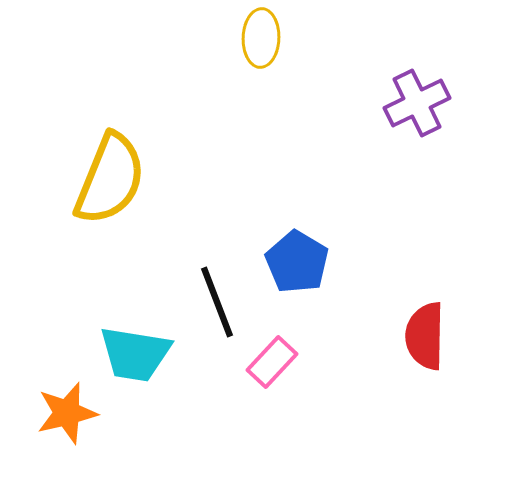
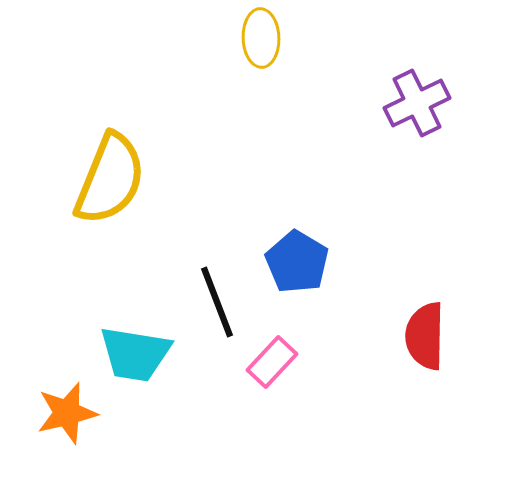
yellow ellipse: rotated 4 degrees counterclockwise
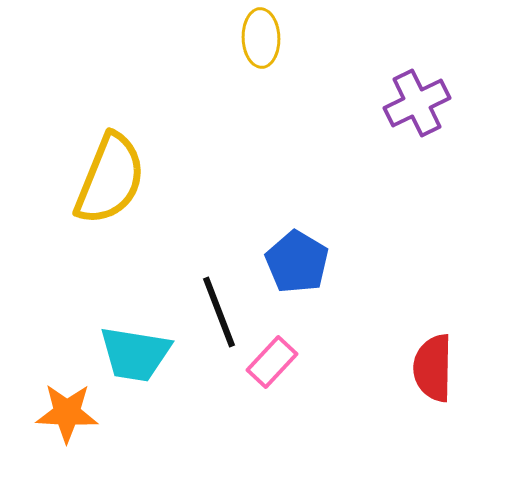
black line: moved 2 px right, 10 px down
red semicircle: moved 8 px right, 32 px down
orange star: rotated 16 degrees clockwise
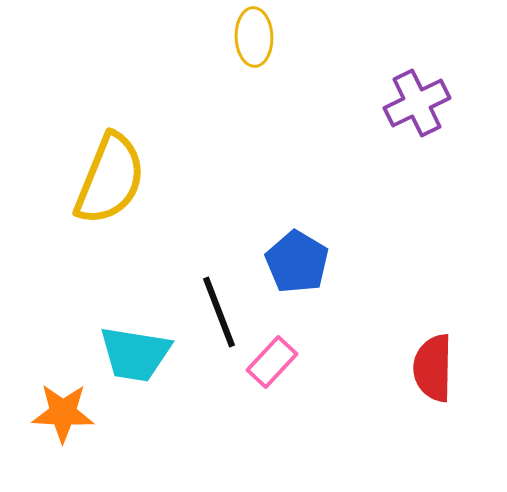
yellow ellipse: moved 7 px left, 1 px up
orange star: moved 4 px left
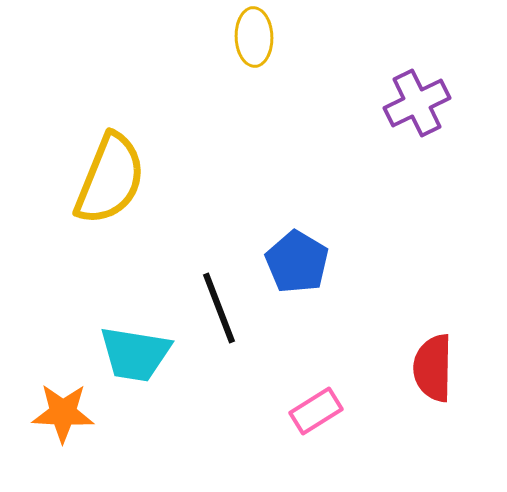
black line: moved 4 px up
pink rectangle: moved 44 px right, 49 px down; rotated 15 degrees clockwise
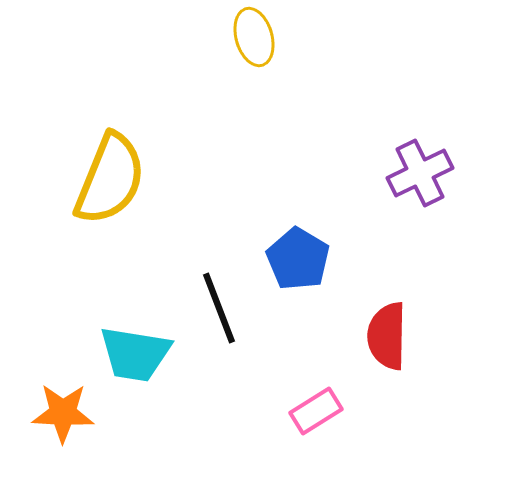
yellow ellipse: rotated 14 degrees counterclockwise
purple cross: moved 3 px right, 70 px down
blue pentagon: moved 1 px right, 3 px up
red semicircle: moved 46 px left, 32 px up
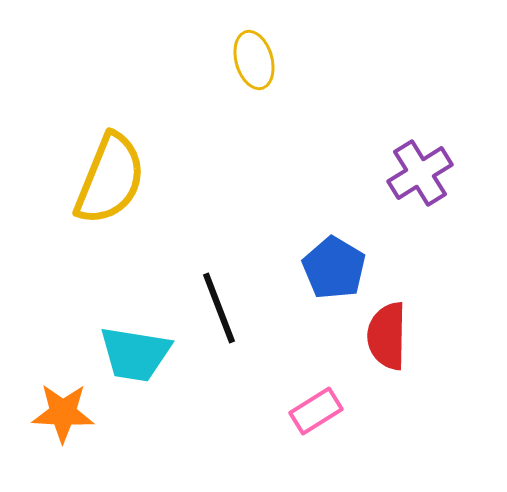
yellow ellipse: moved 23 px down
purple cross: rotated 6 degrees counterclockwise
blue pentagon: moved 36 px right, 9 px down
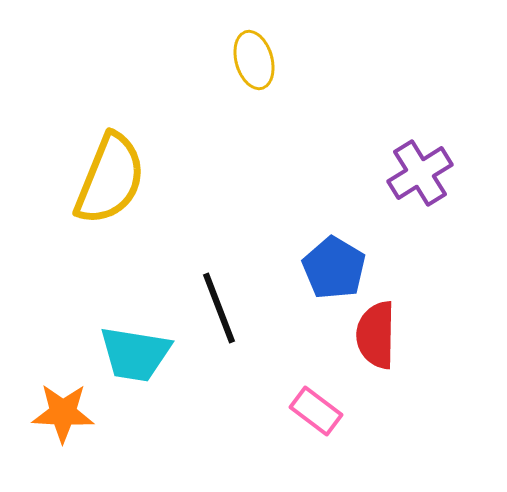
red semicircle: moved 11 px left, 1 px up
pink rectangle: rotated 69 degrees clockwise
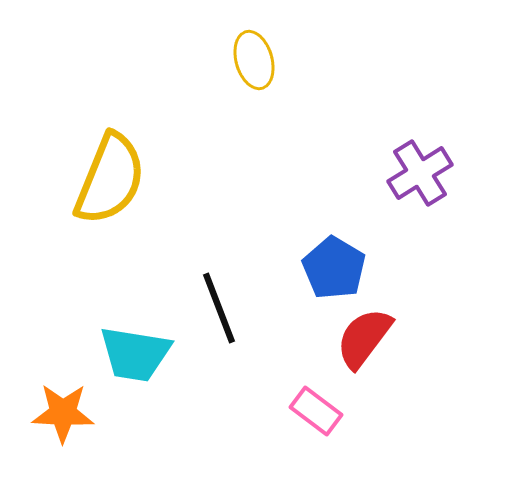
red semicircle: moved 12 px left, 3 px down; rotated 36 degrees clockwise
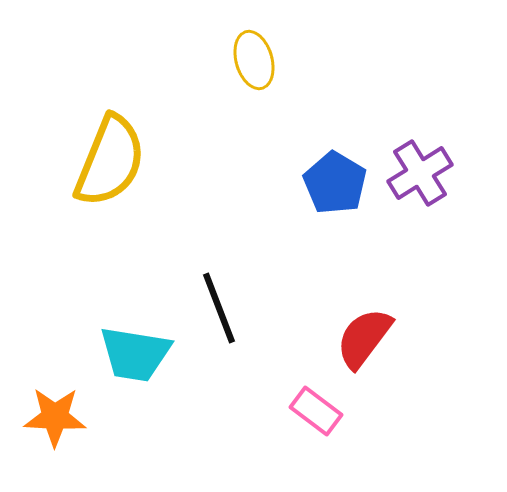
yellow semicircle: moved 18 px up
blue pentagon: moved 1 px right, 85 px up
orange star: moved 8 px left, 4 px down
